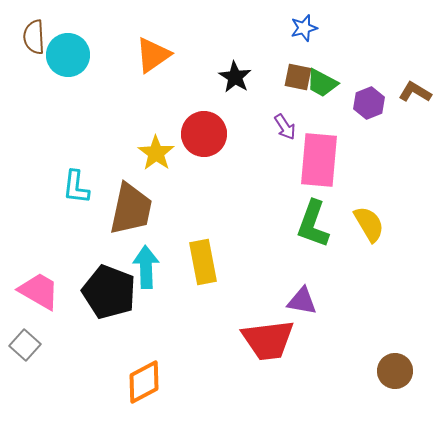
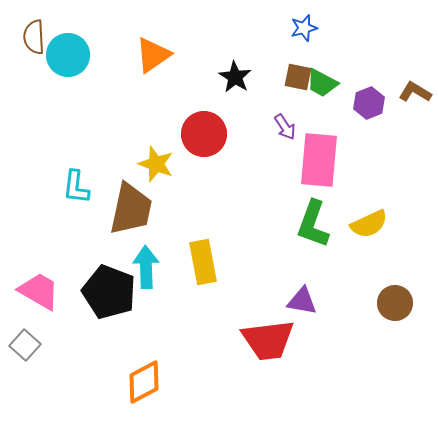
yellow star: moved 11 px down; rotated 15 degrees counterclockwise
yellow semicircle: rotated 96 degrees clockwise
brown circle: moved 68 px up
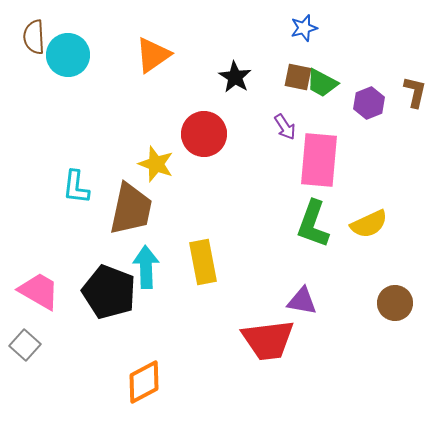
brown L-shape: rotated 72 degrees clockwise
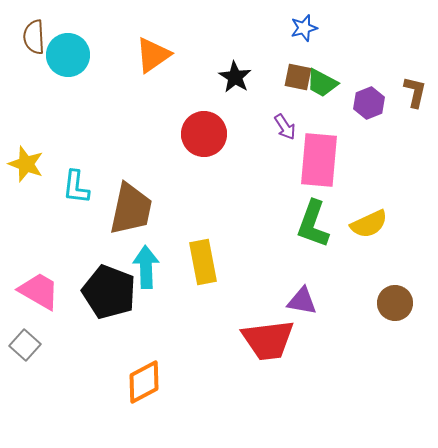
yellow star: moved 130 px left
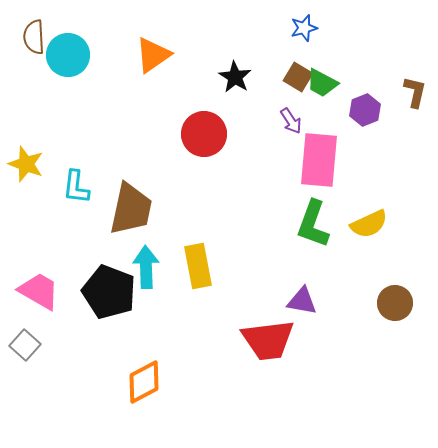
brown square: rotated 20 degrees clockwise
purple hexagon: moved 4 px left, 7 px down
purple arrow: moved 6 px right, 6 px up
yellow rectangle: moved 5 px left, 4 px down
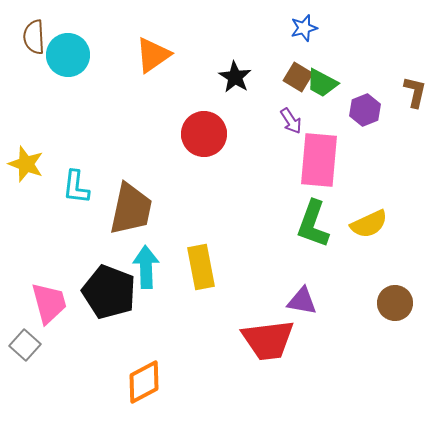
yellow rectangle: moved 3 px right, 1 px down
pink trapezoid: moved 10 px right, 12 px down; rotated 45 degrees clockwise
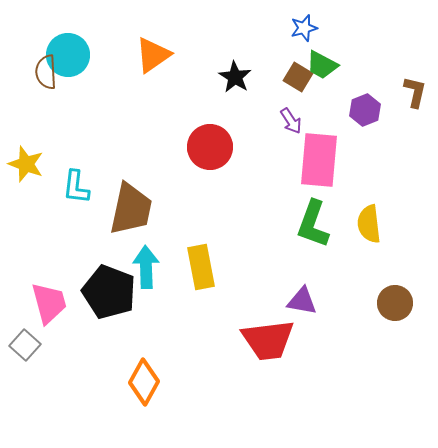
brown semicircle: moved 12 px right, 35 px down
green trapezoid: moved 18 px up
red circle: moved 6 px right, 13 px down
yellow semicircle: rotated 108 degrees clockwise
orange diamond: rotated 33 degrees counterclockwise
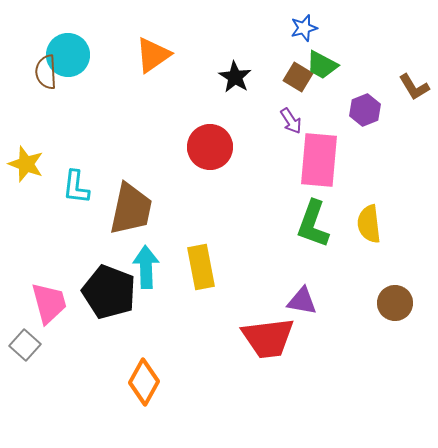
brown L-shape: moved 1 px left, 5 px up; rotated 136 degrees clockwise
red trapezoid: moved 2 px up
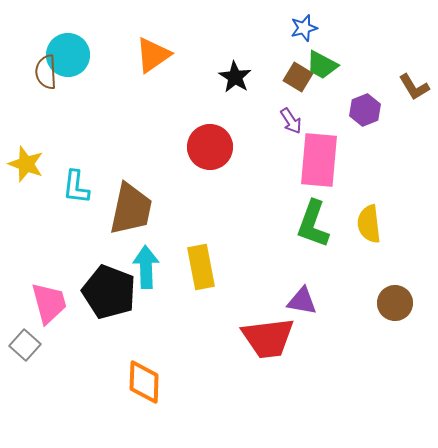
orange diamond: rotated 27 degrees counterclockwise
